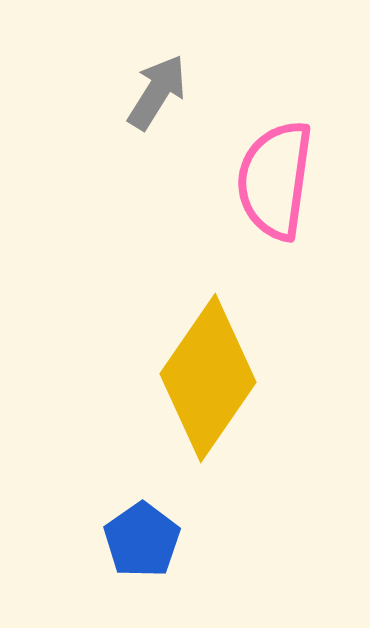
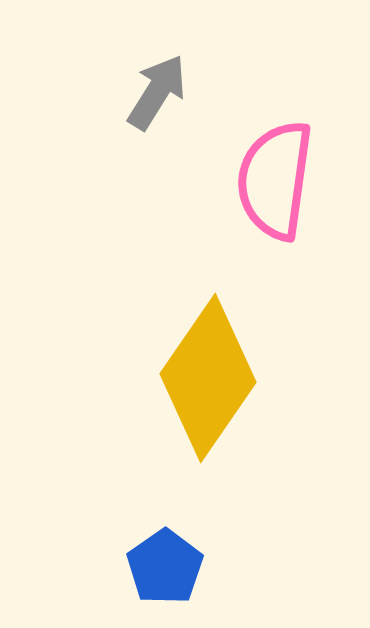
blue pentagon: moved 23 px right, 27 px down
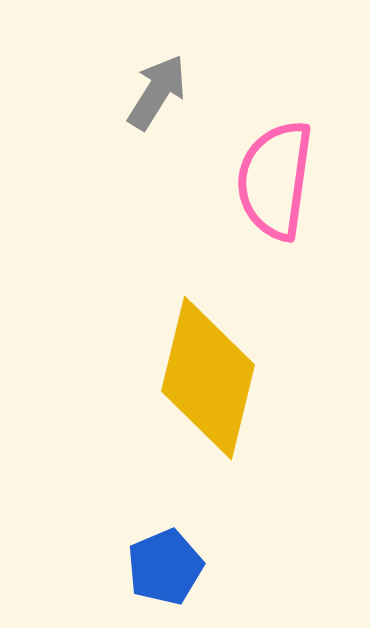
yellow diamond: rotated 21 degrees counterclockwise
blue pentagon: rotated 12 degrees clockwise
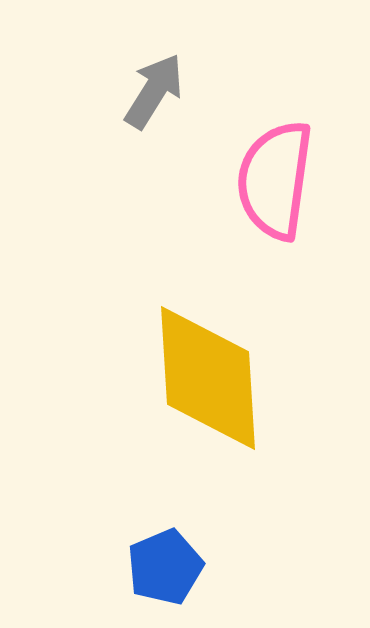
gray arrow: moved 3 px left, 1 px up
yellow diamond: rotated 17 degrees counterclockwise
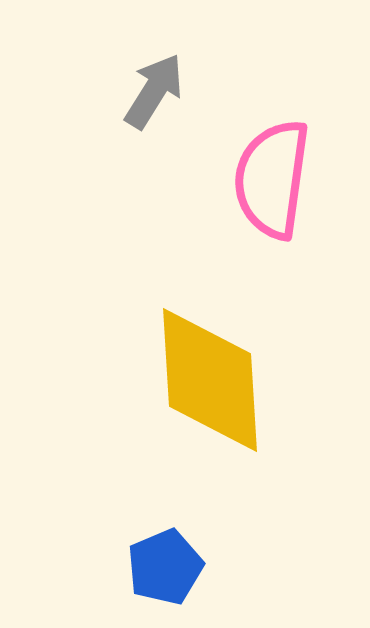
pink semicircle: moved 3 px left, 1 px up
yellow diamond: moved 2 px right, 2 px down
